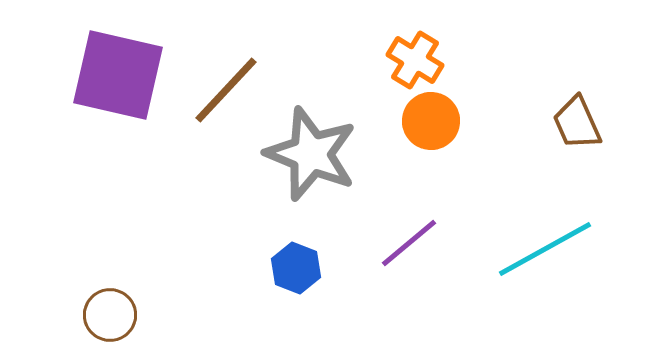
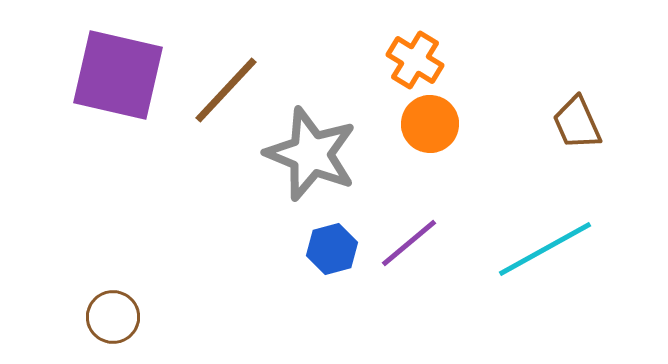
orange circle: moved 1 px left, 3 px down
blue hexagon: moved 36 px right, 19 px up; rotated 24 degrees clockwise
brown circle: moved 3 px right, 2 px down
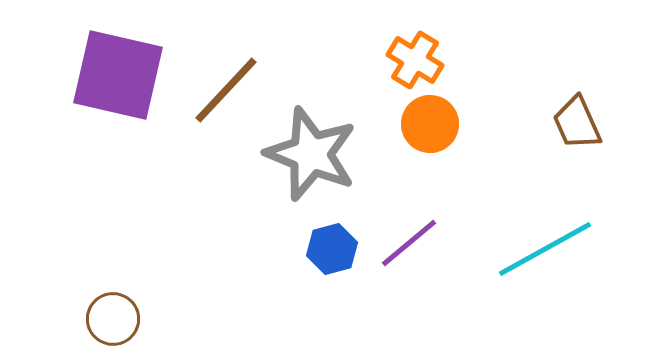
brown circle: moved 2 px down
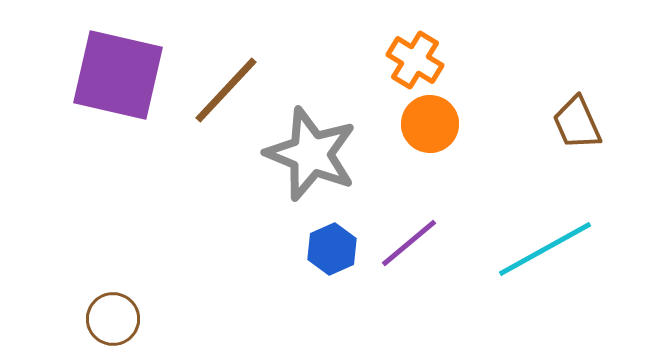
blue hexagon: rotated 9 degrees counterclockwise
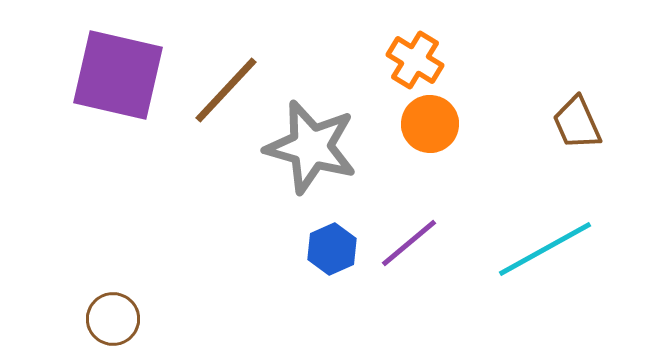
gray star: moved 7 px up; rotated 6 degrees counterclockwise
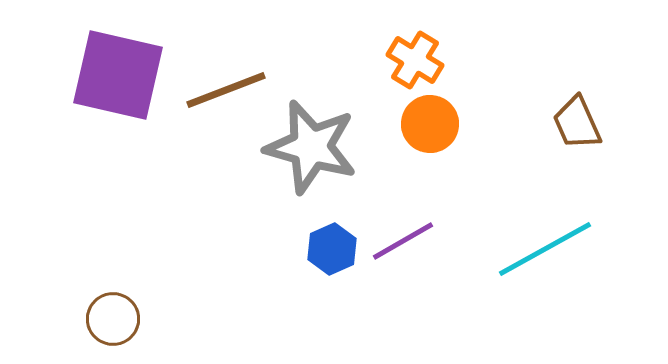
brown line: rotated 26 degrees clockwise
purple line: moved 6 px left, 2 px up; rotated 10 degrees clockwise
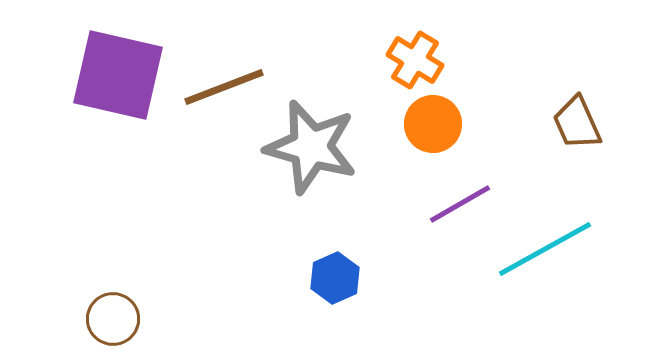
brown line: moved 2 px left, 3 px up
orange circle: moved 3 px right
purple line: moved 57 px right, 37 px up
blue hexagon: moved 3 px right, 29 px down
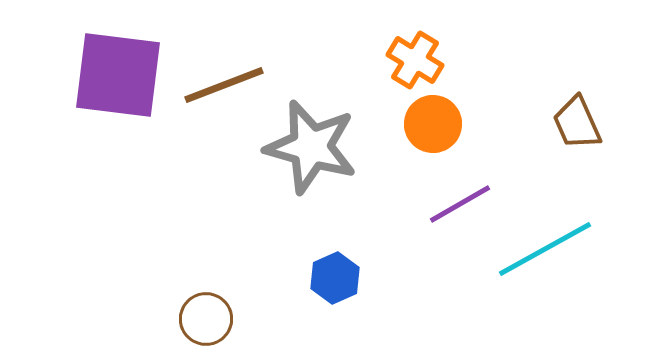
purple square: rotated 6 degrees counterclockwise
brown line: moved 2 px up
brown circle: moved 93 px right
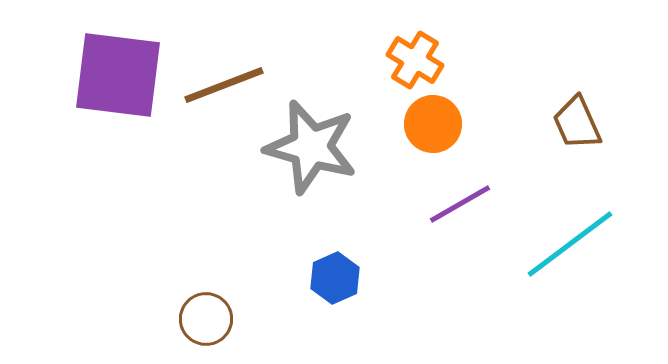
cyan line: moved 25 px right, 5 px up; rotated 8 degrees counterclockwise
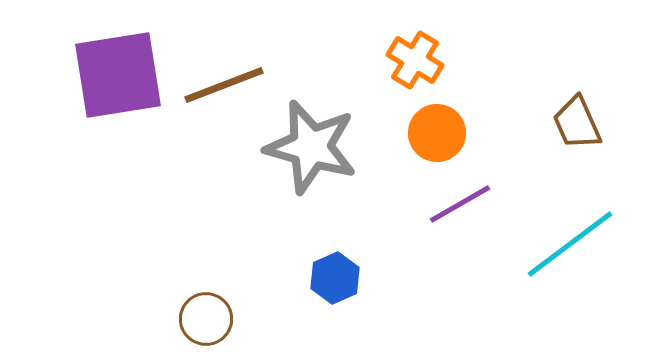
purple square: rotated 16 degrees counterclockwise
orange circle: moved 4 px right, 9 px down
